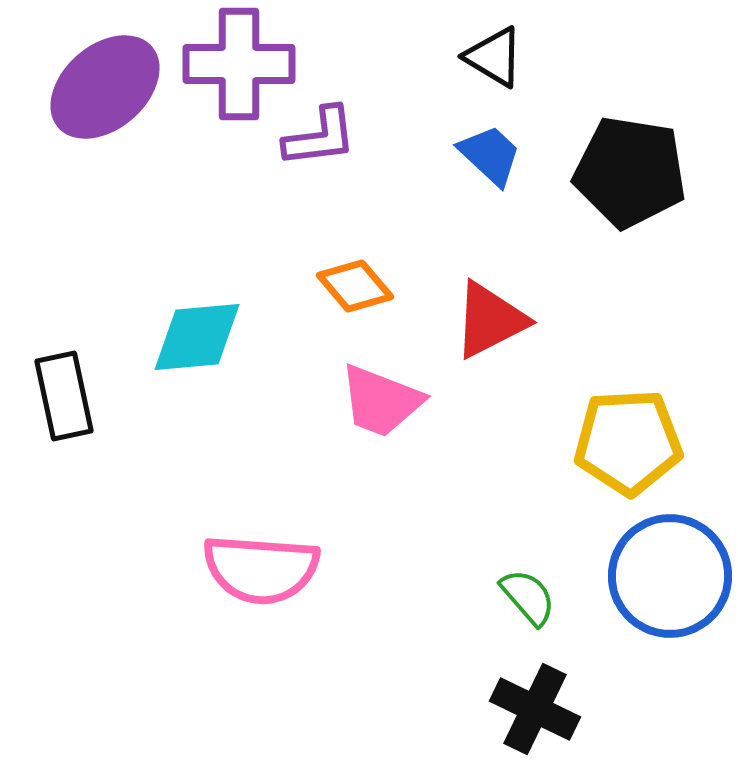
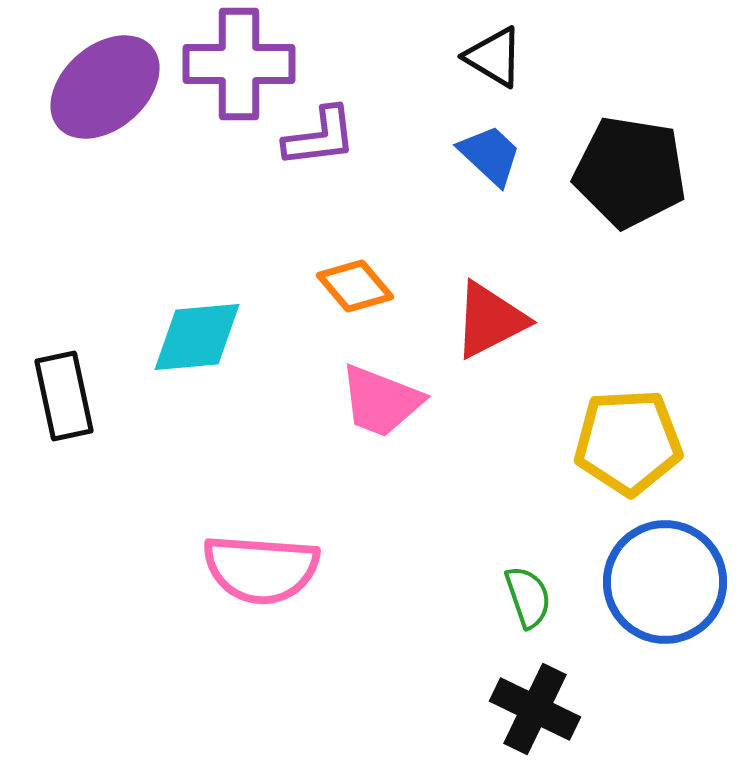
blue circle: moved 5 px left, 6 px down
green semicircle: rotated 22 degrees clockwise
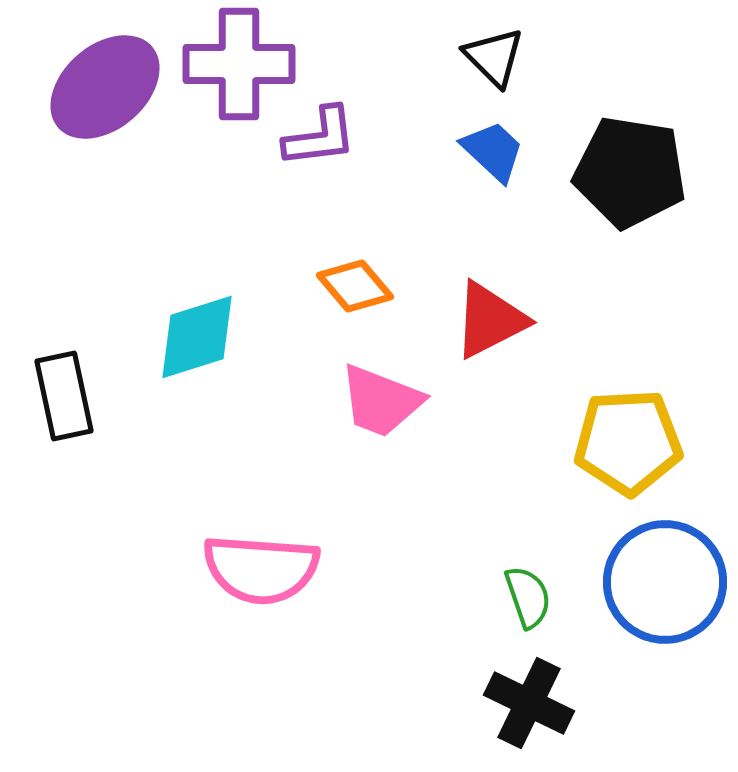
black triangle: rotated 14 degrees clockwise
blue trapezoid: moved 3 px right, 4 px up
cyan diamond: rotated 12 degrees counterclockwise
black cross: moved 6 px left, 6 px up
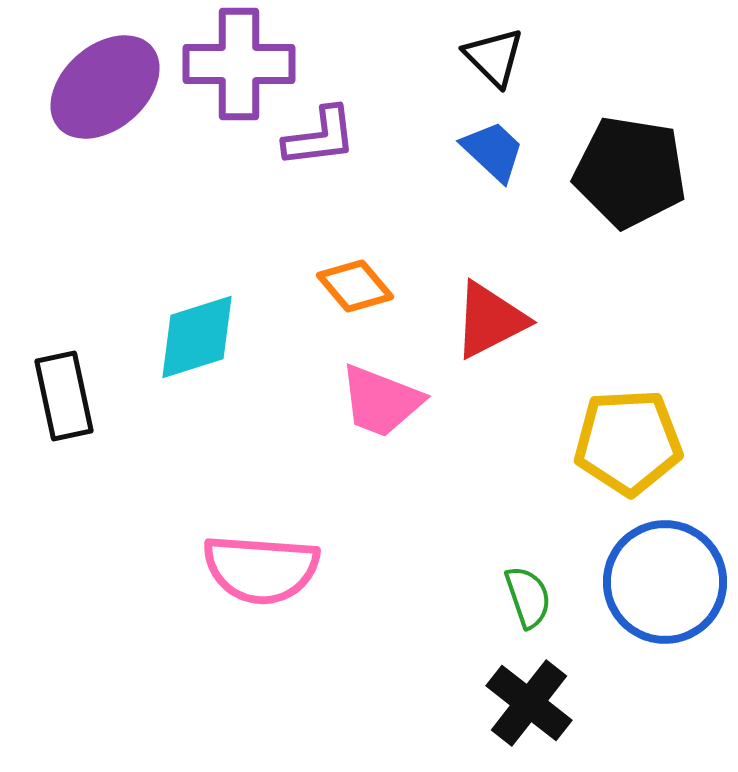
black cross: rotated 12 degrees clockwise
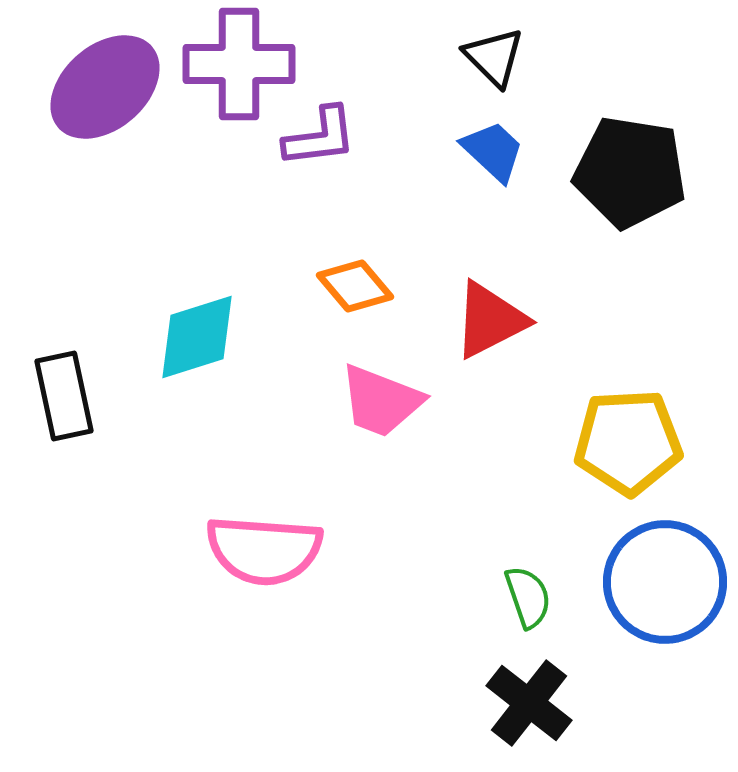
pink semicircle: moved 3 px right, 19 px up
